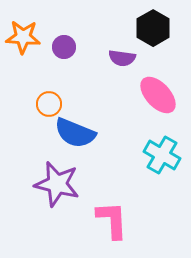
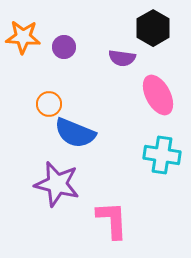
pink ellipse: rotated 15 degrees clockwise
cyan cross: rotated 21 degrees counterclockwise
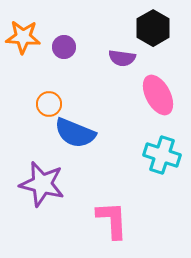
cyan cross: rotated 9 degrees clockwise
purple star: moved 15 px left
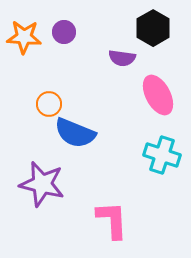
orange star: moved 1 px right
purple circle: moved 15 px up
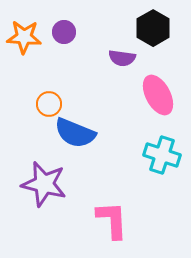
purple star: moved 2 px right
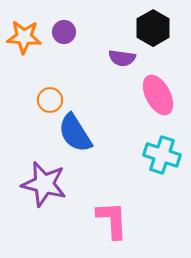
orange circle: moved 1 px right, 4 px up
blue semicircle: rotated 36 degrees clockwise
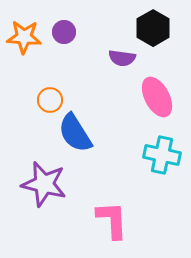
pink ellipse: moved 1 px left, 2 px down
cyan cross: rotated 6 degrees counterclockwise
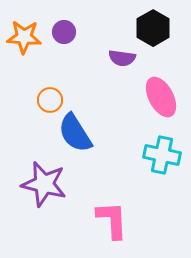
pink ellipse: moved 4 px right
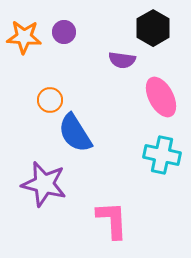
purple semicircle: moved 2 px down
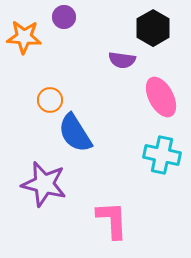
purple circle: moved 15 px up
